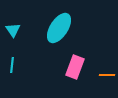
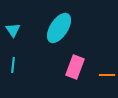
cyan line: moved 1 px right
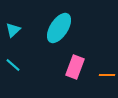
cyan triangle: rotated 21 degrees clockwise
cyan line: rotated 56 degrees counterclockwise
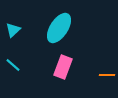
pink rectangle: moved 12 px left
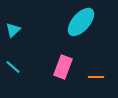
cyan ellipse: moved 22 px right, 6 px up; rotated 8 degrees clockwise
cyan line: moved 2 px down
orange line: moved 11 px left, 2 px down
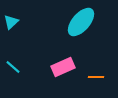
cyan triangle: moved 2 px left, 8 px up
pink rectangle: rotated 45 degrees clockwise
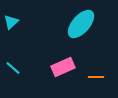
cyan ellipse: moved 2 px down
cyan line: moved 1 px down
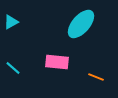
cyan triangle: rotated 14 degrees clockwise
pink rectangle: moved 6 px left, 5 px up; rotated 30 degrees clockwise
orange line: rotated 21 degrees clockwise
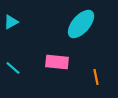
orange line: rotated 56 degrees clockwise
